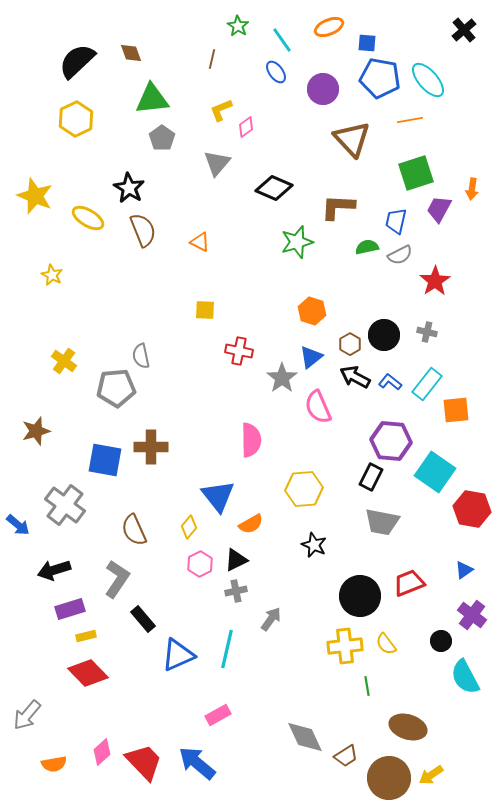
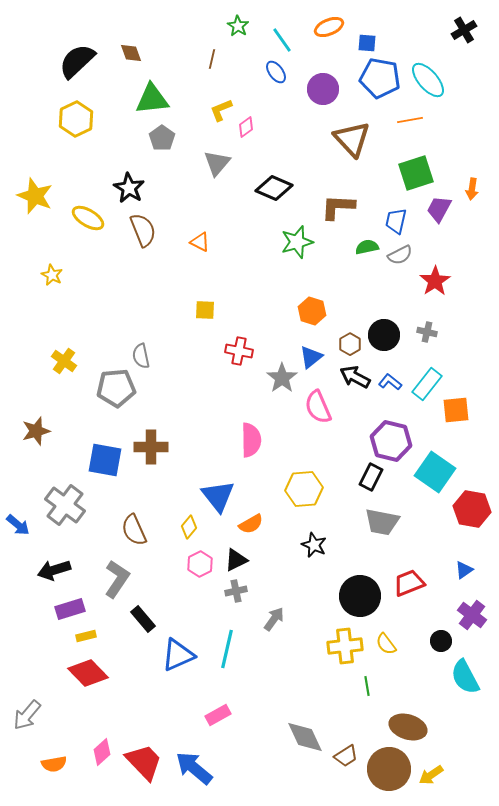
black cross at (464, 30): rotated 10 degrees clockwise
purple hexagon at (391, 441): rotated 9 degrees clockwise
gray arrow at (271, 619): moved 3 px right
blue arrow at (197, 763): moved 3 px left, 5 px down
brown circle at (389, 778): moved 9 px up
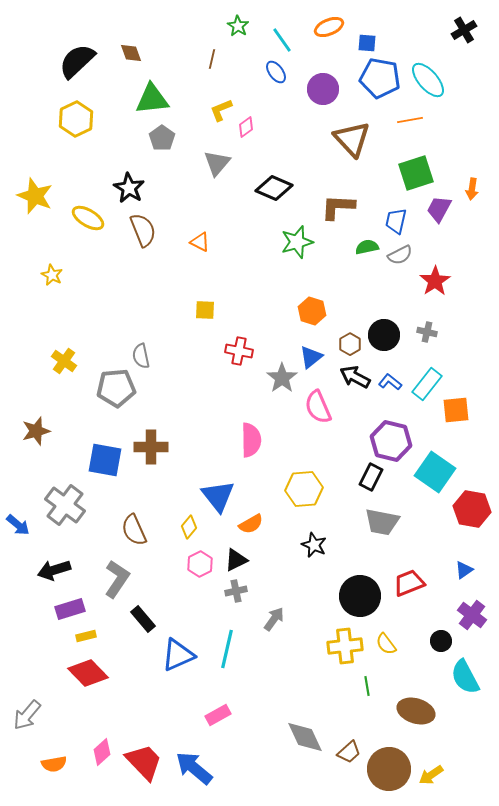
brown ellipse at (408, 727): moved 8 px right, 16 px up
brown trapezoid at (346, 756): moved 3 px right, 4 px up; rotated 10 degrees counterclockwise
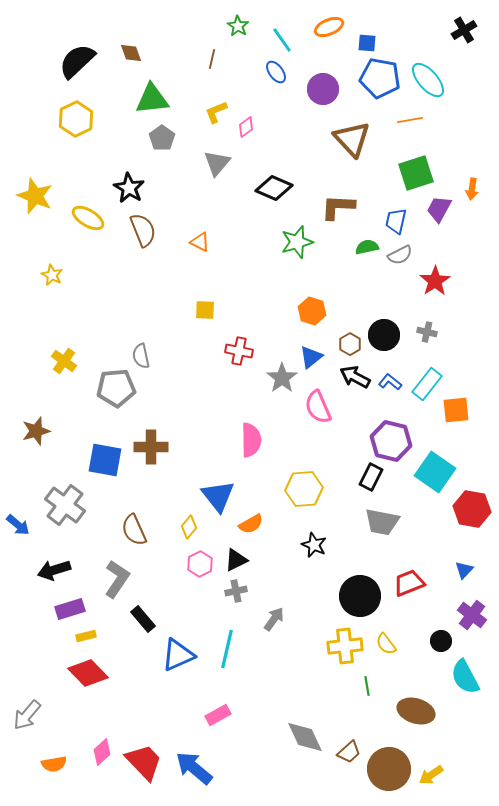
yellow L-shape at (221, 110): moved 5 px left, 2 px down
blue triangle at (464, 570): rotated 12 degrees counterclockwise
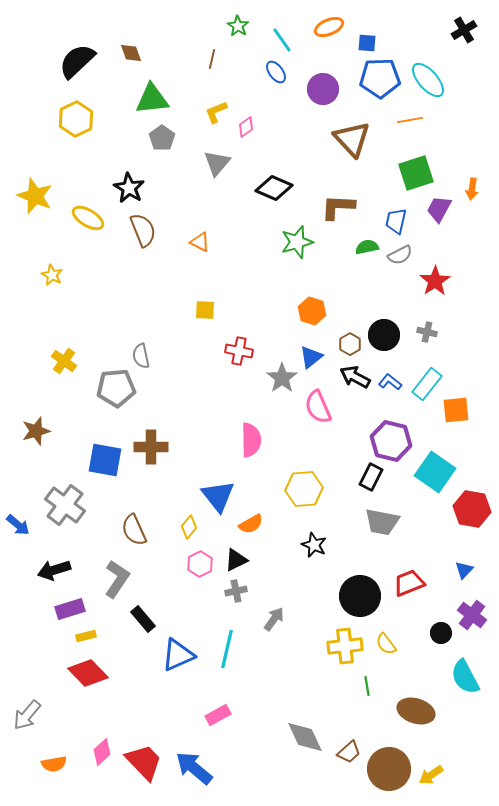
blue pentagon at (380, 78): rotated 12 degrees counterclockwise
black circle at (441, 641): moved 8 px up
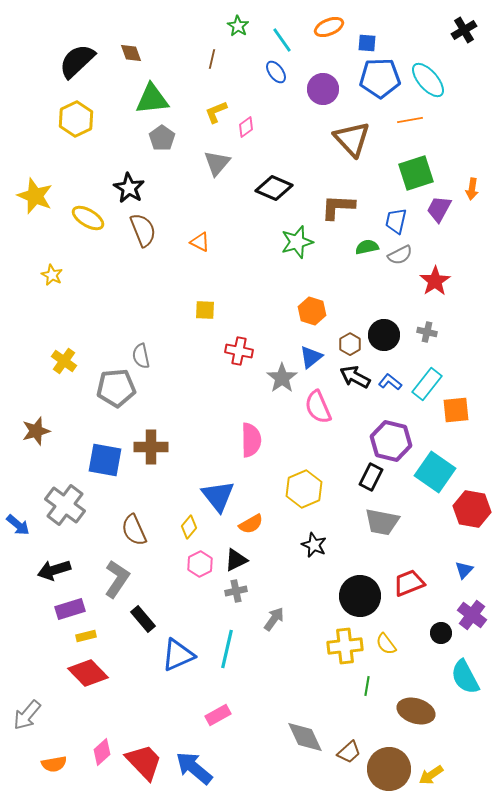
yellow hexagon at (304, 489): rotated 18 degrees counterclockwise
green line at (367, 686): rotated 18 degrees clockwise
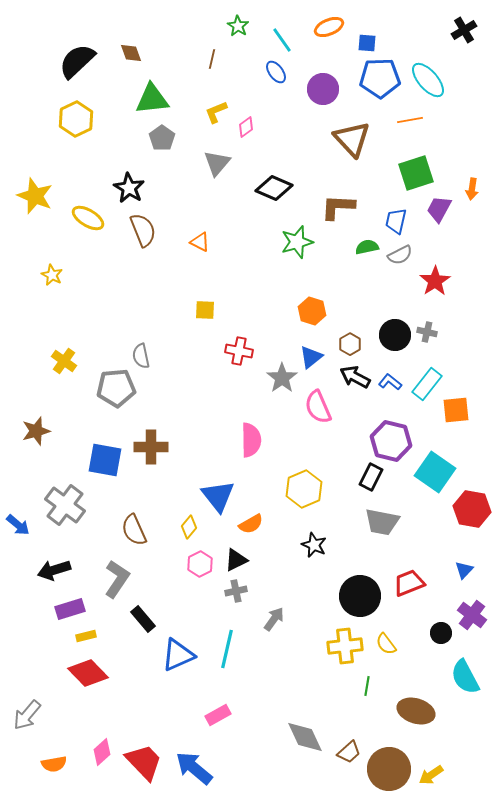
black circle at (384, 335): moved 11 px right
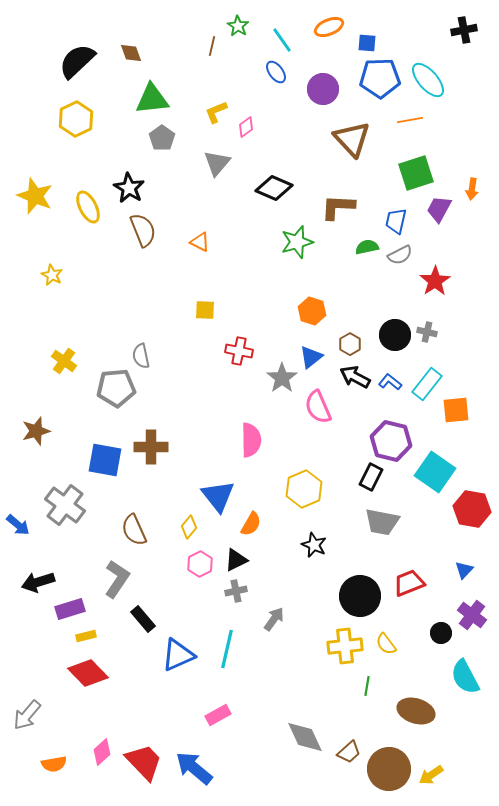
black cross at (464, 30): rotated 20 degrees clockwise
brown line at (212, 59): moved 13 px up
yellow ellipse at (88, 218): moved 11 px up; rotated 32 degrees clockwise
orange semicircle at (251, 524): rotated 30 degrees counterclockwise
black arrow at (54, 570): moved 16 px left, 12 px down
